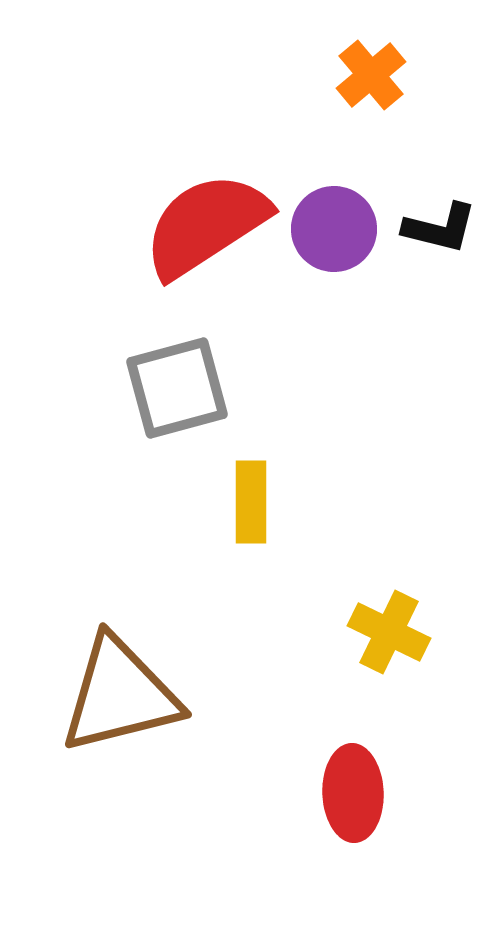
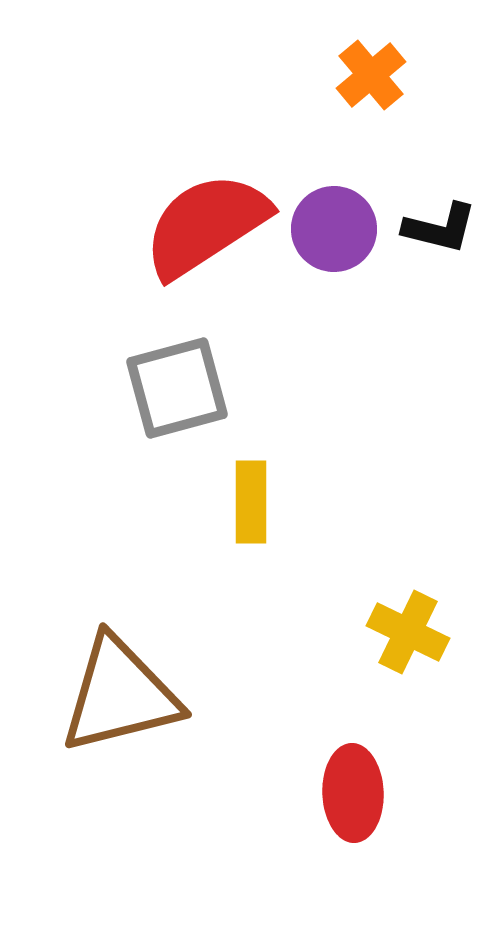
yellow cross: moved 19 px right
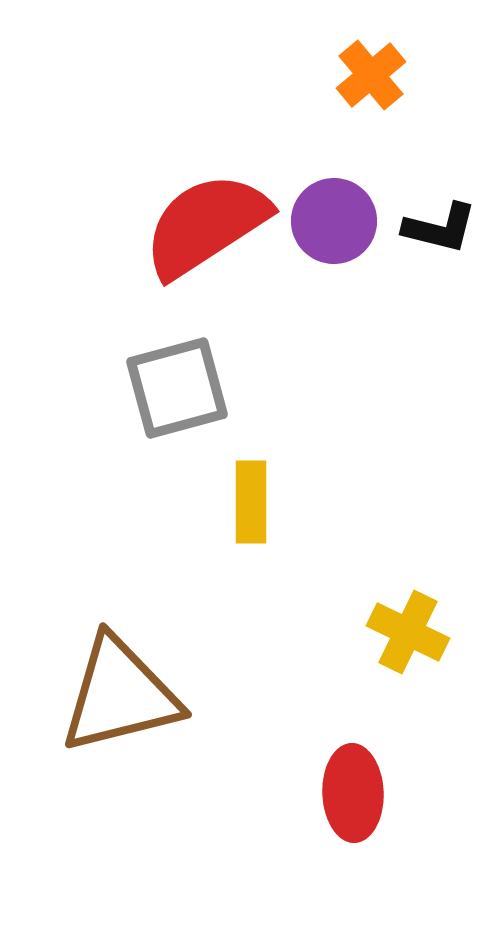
purple circle: moved 8 px up
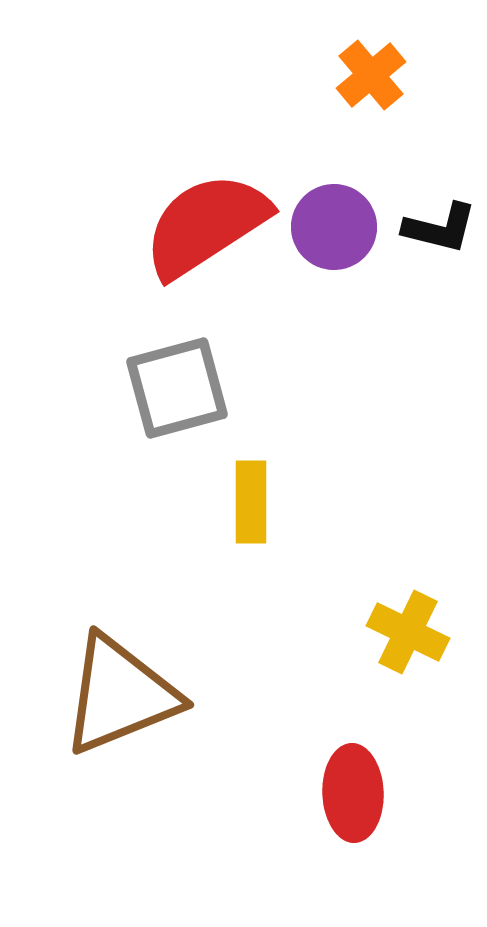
purple circle: moved 6 px down
brown triangle: rotated 8 degrees counterclockwise
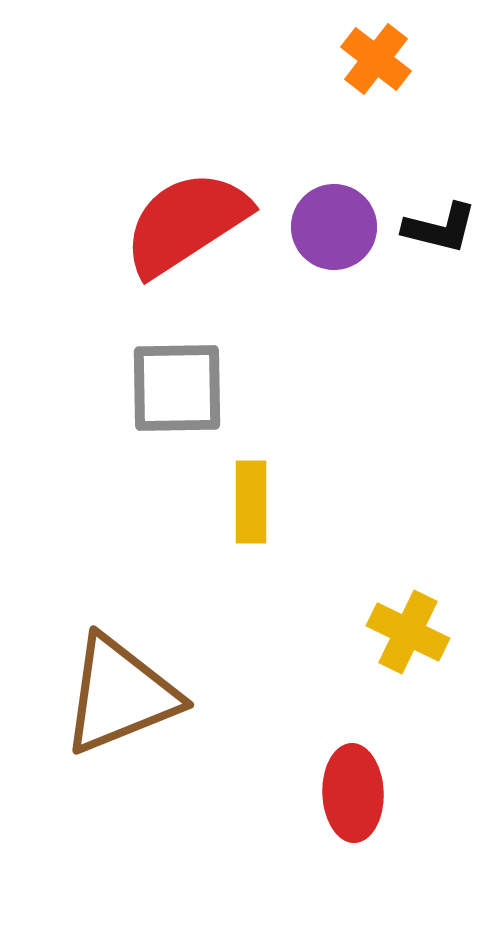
orange cross: moved 5 px right, 16 px up; rotated 12 degrees counterclockwise
red semicircle: moved 20 px left, 2 px up
gray square: rotated 14 degrees clockwise
